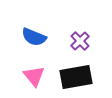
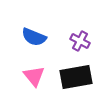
purple cross: rotated 18 degrees counterclockwise
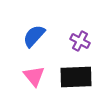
blue semicircle: moved 1 px up; rotated 110 degrees clockwise
black rectangle: rotated 8 degrees clockwise
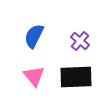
blue semicircle: rotated 15 degrees counterclockwise
purple cross: rotated 12 degrees clockwise
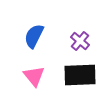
black rectangle: moved 4 px right, 2 px up
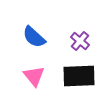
blue semicircle: moved 1 px down; rotated 75 degrees counterclockwise
black rectangle: moved 1 px left, 1 px down
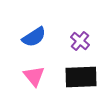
blue semicircle: rotated 75 degrees counterclockwise
black rectangle: moved 2 px right, 1 px down
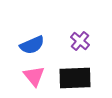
blue semicircle: moved 2 px left, 8 px down; rotated 10 degrees clockwise
black rectangle: moved 6 px left, 1 px down
